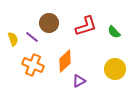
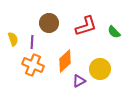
purple line: moved 5 px down; rotated 56 degrees clockwise
yellow circle: moved 15 px left
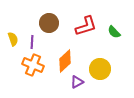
purple triangle: moved 2 px left, 1 px down
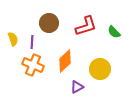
purple triangle: moved 5 px down
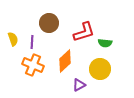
red L-shape: moved 2 px left, 6 px down
green semicircle: moved 9 px left, 11 px down; rotated 40 degrees counterclockwise
purple triangle: moved 2 px right, 2 px up
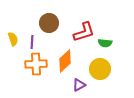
orange cross: moved 3 px right, 1 px up; rotated 25 degrees counterclockwise
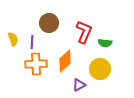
red L-shape: rotated 50 degrees counterclockwise
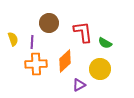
red L-shape: moved 1 px left; rotated 30 degrees counterclockwise
green semicircle: rotated 24 degrees clockwise
